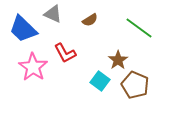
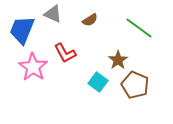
blue trapezoid: moved 1 px left, 1 px down; rotated 68 degrees clockwise
cyan square: moved 2 px left, 1 px down
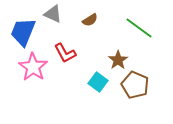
blue trapezoid: moved 1 px right, 2 px down
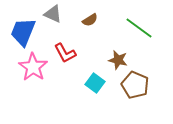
brown star: rotated 24 degrees counterclockwise
cyan square: moved 3 px left, 1 px down
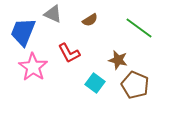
red L-shape: moved 4 px right
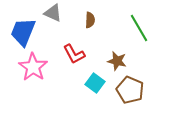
gray triangle: moved 1 px up
brown semicircle: rotated 56 degrees counterclockwise
green line: rotated 24 degrees clockwise
red L-shape: moved 5 px right, 1 px down
brown star: moved 1 px left, 1 px down
brown pentagon: moved 5 px left, 5 px down
